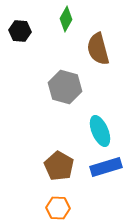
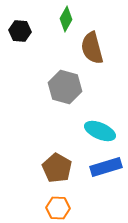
brown semicircle: moved 6 px left, 1 px up
cyan ellipse: rotated 44 degrees counterclockwise
brown pentagon: moved 2 px left, 2 px down
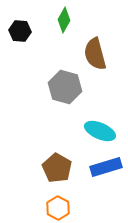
green diamond: moved 2 px left, 1 px down
brown semicircle: moved 3 px right, 6 px down
orange hexagon: rotated 25 degrees clockwise
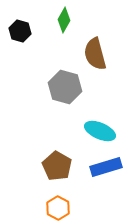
black hexagon: rotated 10 degrees clockwise
brown pentagon: moved 2 px up
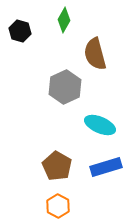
gray hexagon: rotated 20 degrees clockwise
cyan ellipse: moved 6 px up
orange hexagon: moved 2 px up
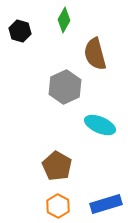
blue rectangle: moved 37 px down
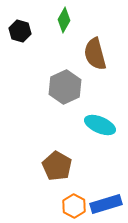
orange hexagon: moved 16 px right
